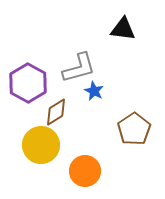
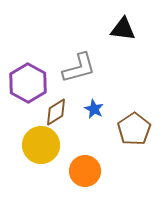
blue star: moved 18 px down
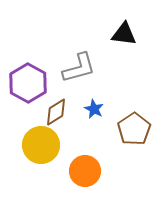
black triangle: moved 1 px right, 5 px down
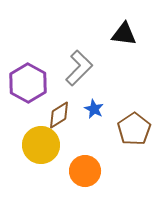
gray L-shape: rotated 30 degrees counterclockwise
brown diamond: moved 3 px right, 3 px down
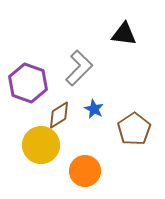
purple hexagon: rotated 9 degrees counterclockwise
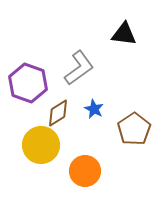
gray L-shape: rotated 9 degrees clockwise
brown diamond: moved 1 px left, 2 px up
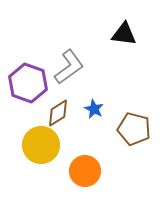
gray L-shape: moved 10 px left, 1 px up
brown pentagon: rotated 24 degrees counterclockwise
